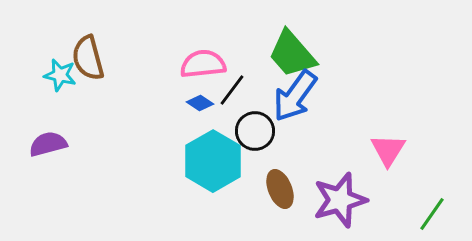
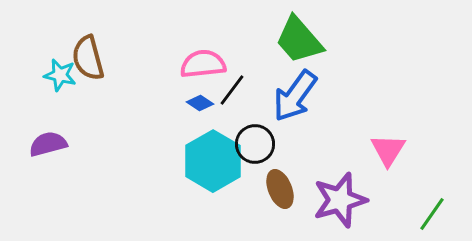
green trapezoid: moved 7 px right, 14 px up
black circle: moved 13 px down
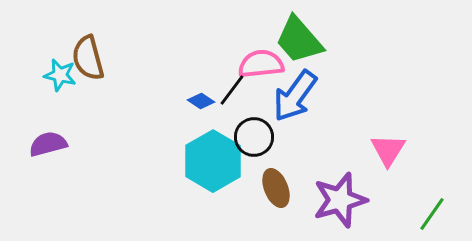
pink semicircle: moved 58 px right
blue diamond: moved 1 px right, 2 px up
black circle: moved 1 px left, 7 px up
brown ellipse: moved 4 px left, 1 px up
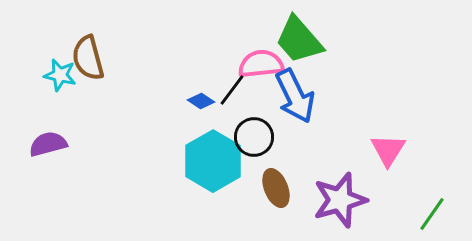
blue arrow: rotated 62 degrees counterclockwise
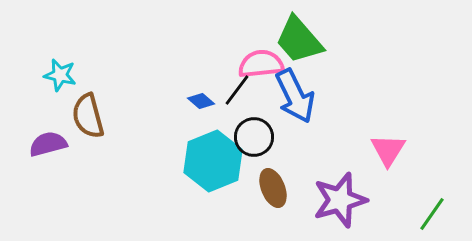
brown semicircle: moved 58 px down
black line: moved 5 px right
blue diamond: rotated 8 degrees clockwise
cyan hexagon: rotated 8 degrees clockwise
brown ellipse: moved 3 px left
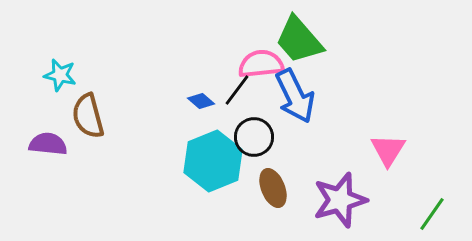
purple semicircle: rotated 21 degrees clockwise
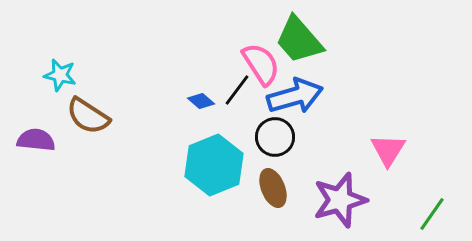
pink semicircle: rotated 63 degrees clockwise
blue arrow: rotated 80 degrees counterclockwise
brown semicircle: rotated 42 degrees counterclockwise
black circle: moved 21 px right
purple semicircle: moved 12 px left, 4 px up
cyan hexagon: moved 1 px right, 4 px down
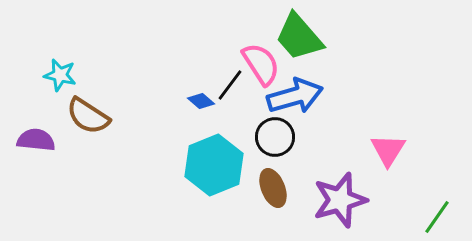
green trapezoid: moved 3 px up
black line: moved 7 px left, 5 px up
green line: moved 5 px right, 3 px down
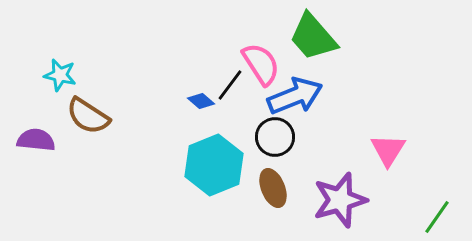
green trapezoid: moved 14 px right
blue arrow: rotated 6 degrees counterclockwise
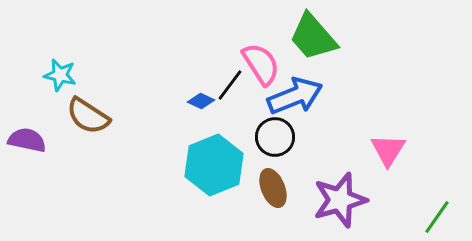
blue diamond: rotated 16 degrees counterclockwise
purple semicircle: moved 9 px left; rotated 6 degrees clockwise
